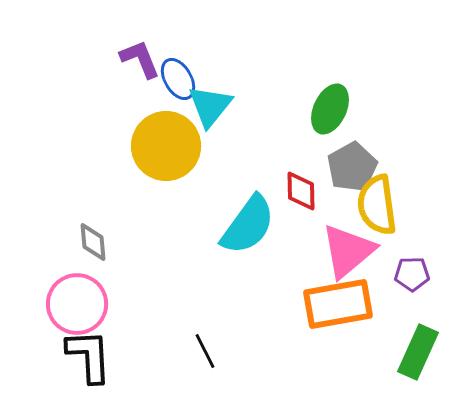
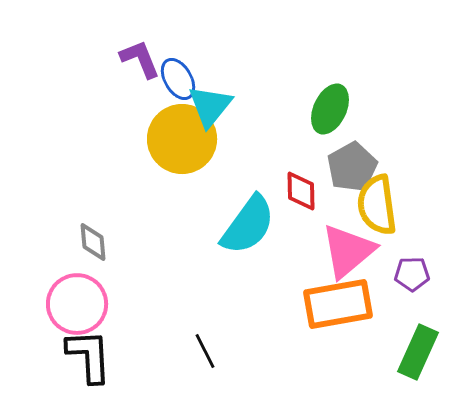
yellow circle: moved 16 px right, 7 px up
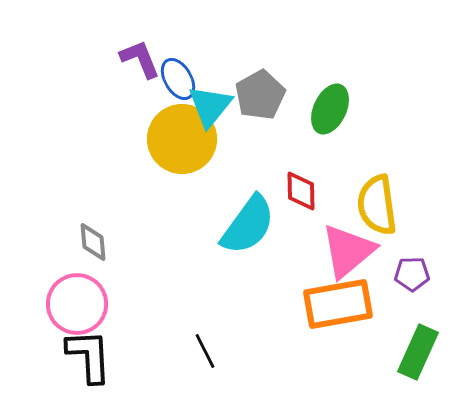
gray pentagon: moved 92 px left, 72 px up
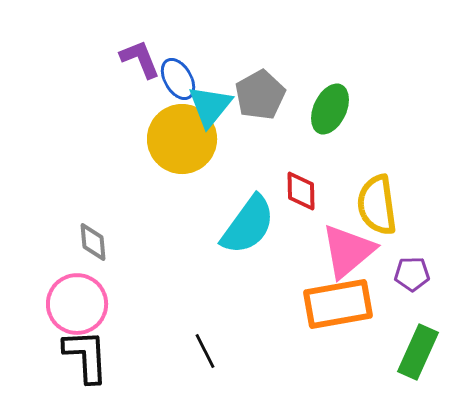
black L-shape: moved 3 px left
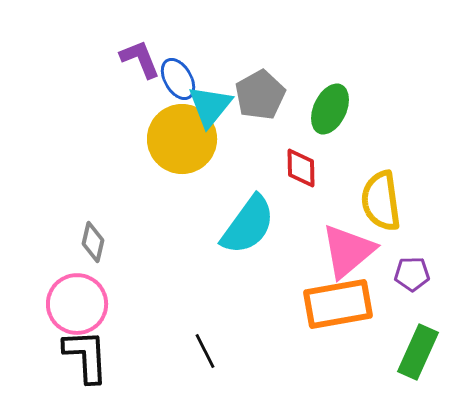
red diamond: moved 23 px up
yellow semicircle: moved 4 px right, 4 px up
gray diamond: rotated 18 degrees clockwise
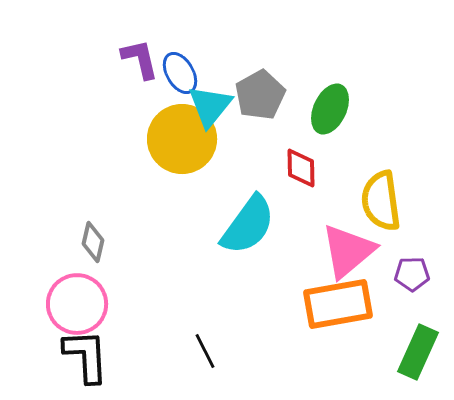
purple L-shape: rotated 9 degrees clockwise
blue ellipse: moved 2 px right, 6 px up
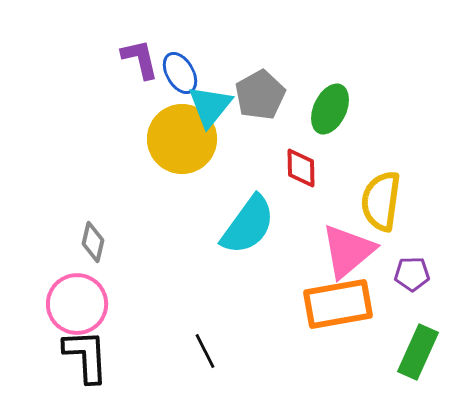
yellow semicircle: rotated 16 degrees clockwise
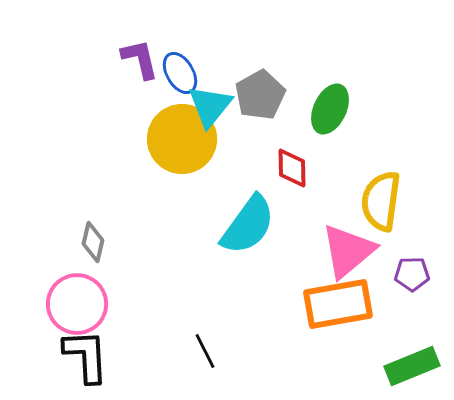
red diamond: moved 9 px left
green rectangle: moved 6 px left, 14 px down; rotated 44 degrees clockwise
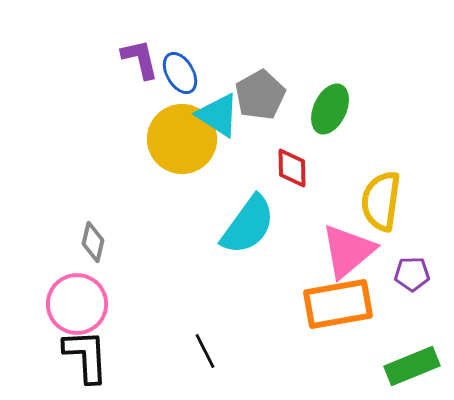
cyan triangle: moved 8 px right, 9 px down; rotated 36 degrees counterclockwise
